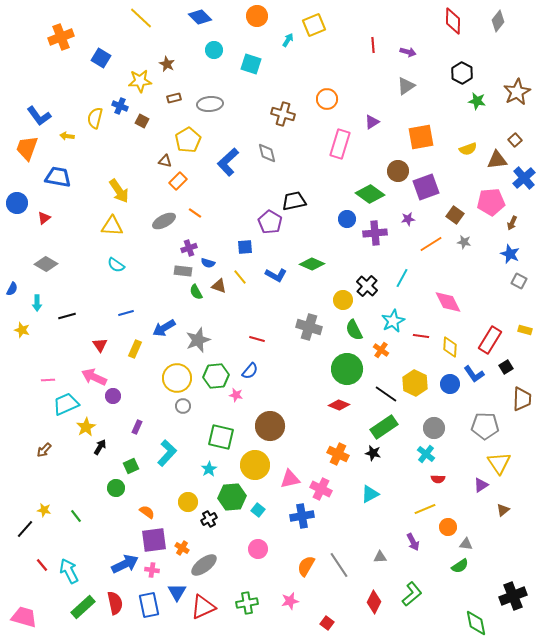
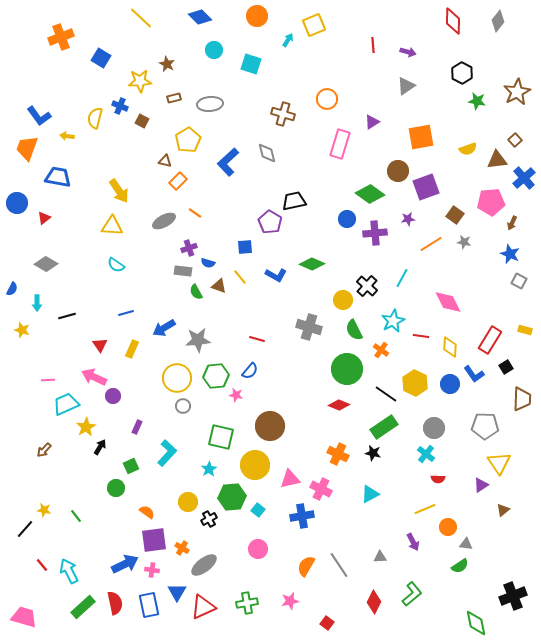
gray star at (198, 340): rotated 15 degrees clockwise
yellow rectangle at (135, 349): moved 3 px left
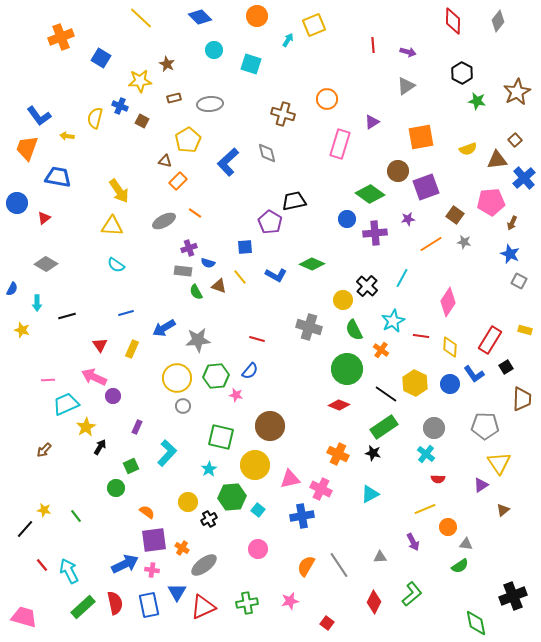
pink diamond at (448, 302): rotated 60 degrees clockwise
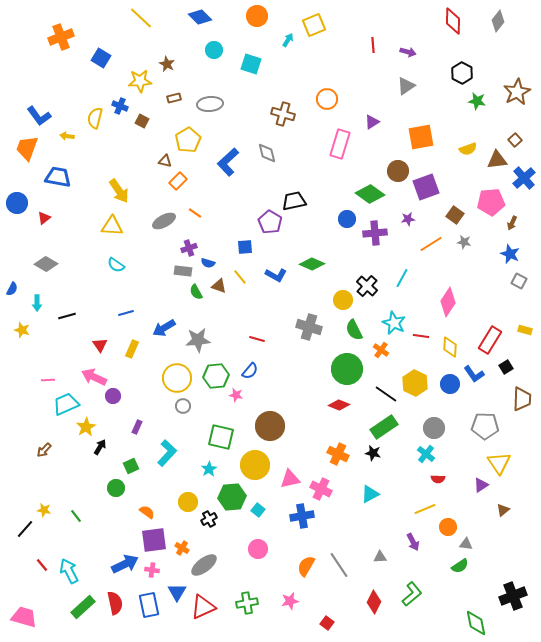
cyan star at (393, 321): moved 1 px right, 2 px down; rotated 20 degrees counterclockwise
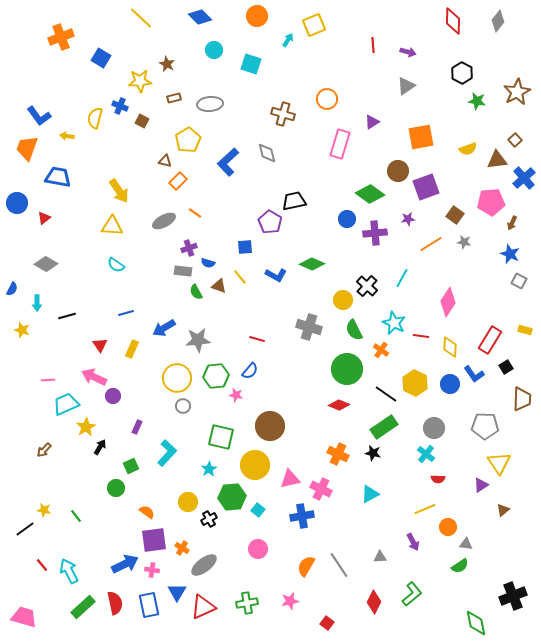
black line at (25, 529): rotated 12 degrees clockwise
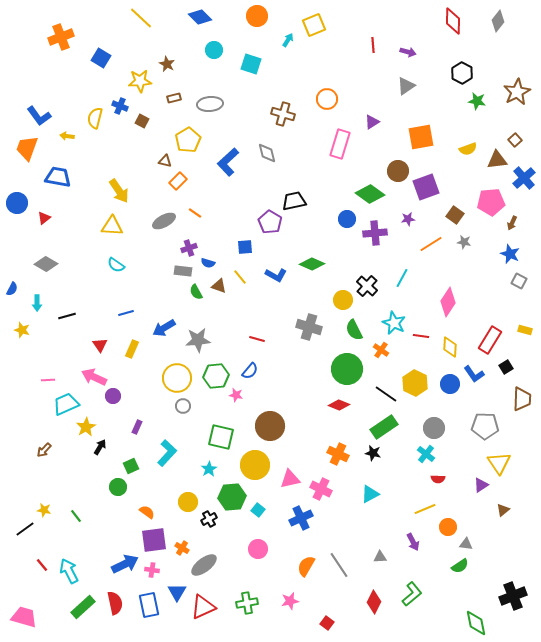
green circle at (116, 488): moved 2 px right, 1 px up
blue cross at (302, 516): moved 1 px left, 2 px down; rotated 15 degrees counterclockwise
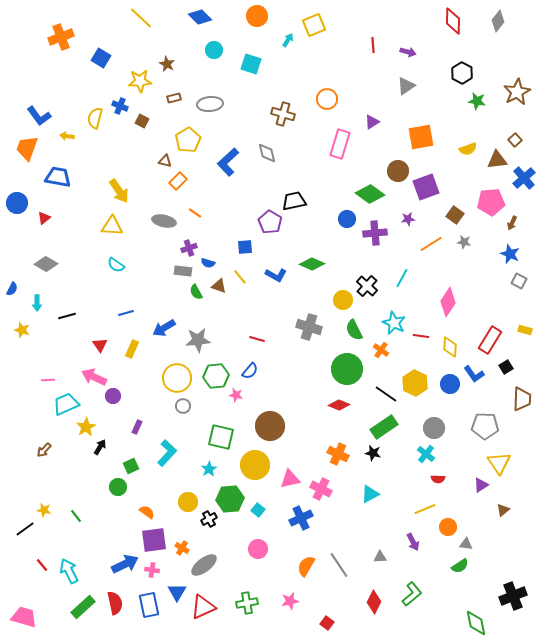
gray ellipse at (164, 221): rotated 40 degrees clockwise
green hexagon at (232, 497): moved 2 px left, 2 px down
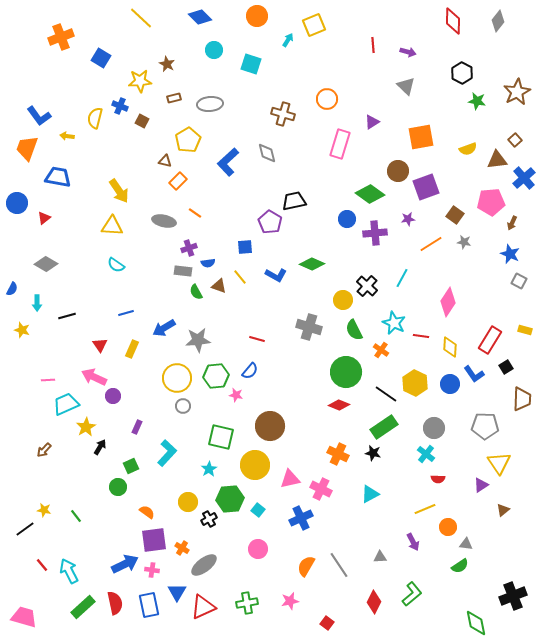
gray triangle at (406, 86): rotated 42 degrees counterclockwise
blue semicircle at (208, 263): rotated 24 degrees counterclockwise
green circle at (347, 369): moved 1 px left, 3 px down
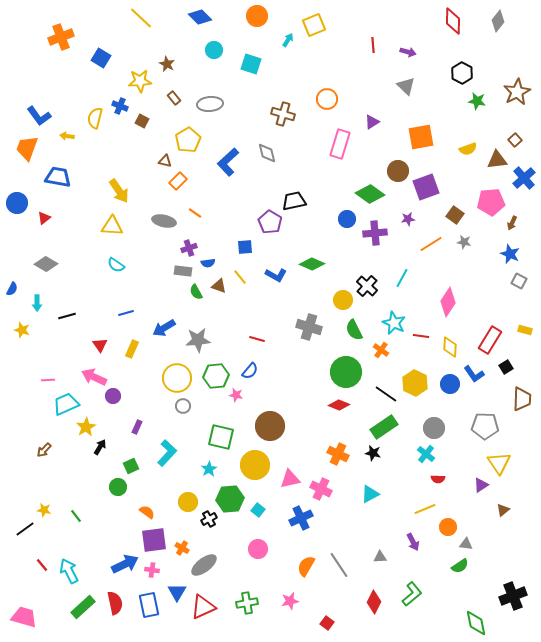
brown rectangle at (174, 98): rotated 64 degrees clockwise
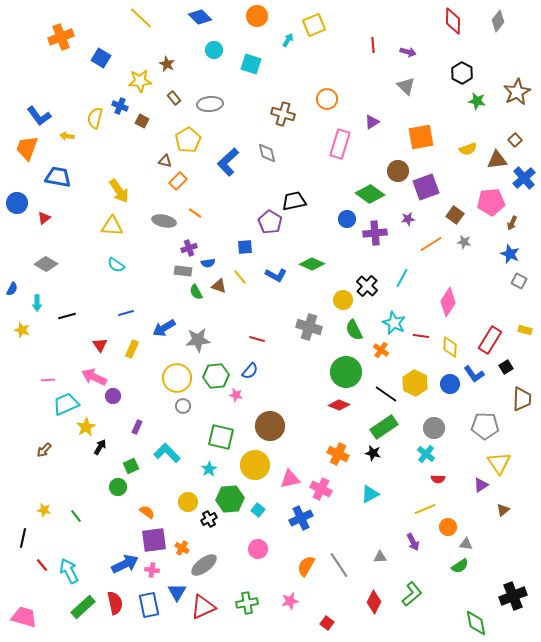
cyan L-shape at (167, 453): rotated 88 degrees counterclockwise
black line at (25, 529): moved 2 px left, 9 px down; rotated 42 degrees counterclockwise
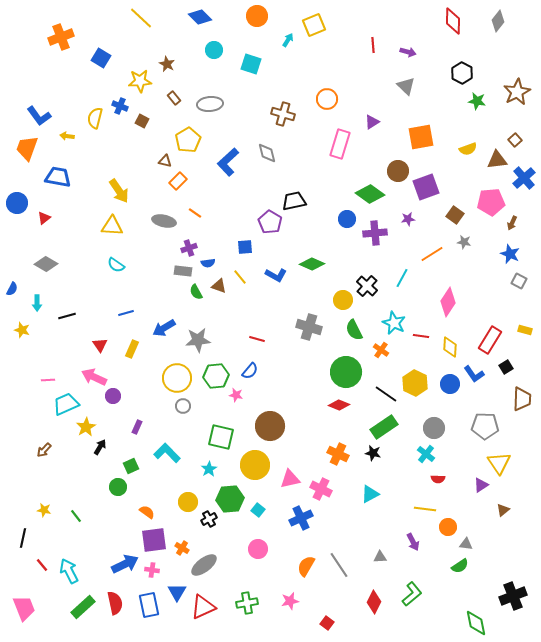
orange line at (431, 244): moved 1 px right, 10 px down
yellow line at (425, 509): rotated 30 degrees clockwise
pink trapezoid at (24, 617): moved 9 px up; rotated 52 degrees clockwise
